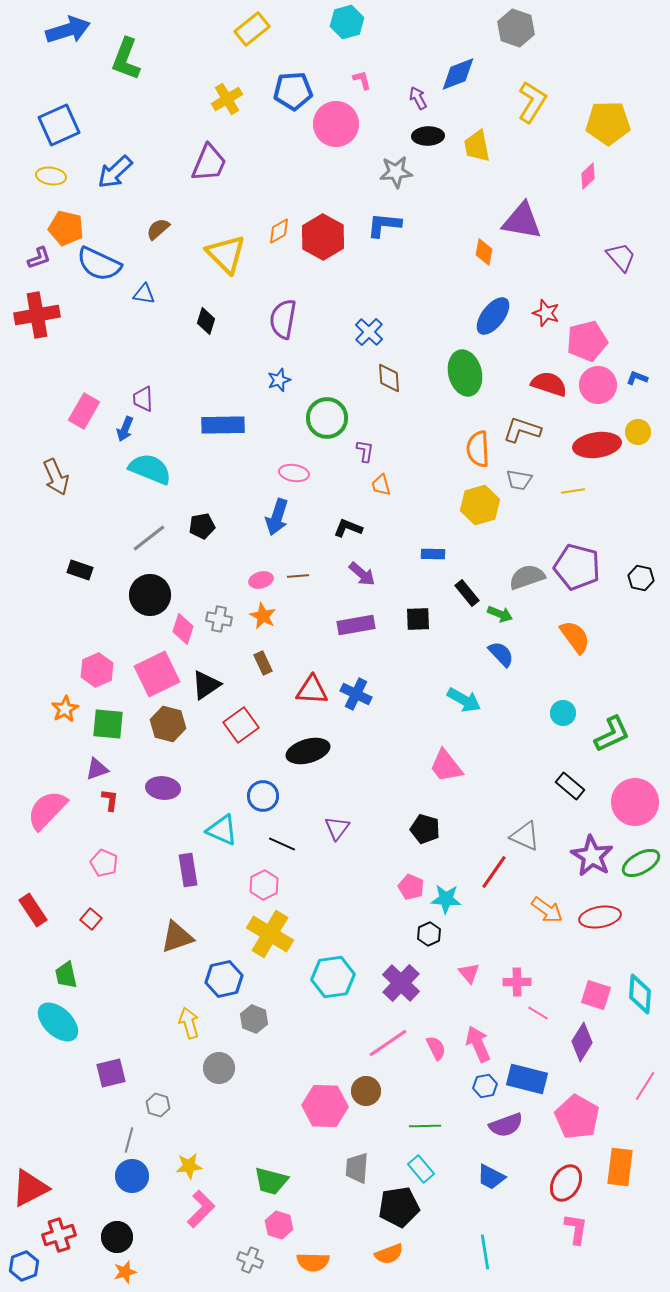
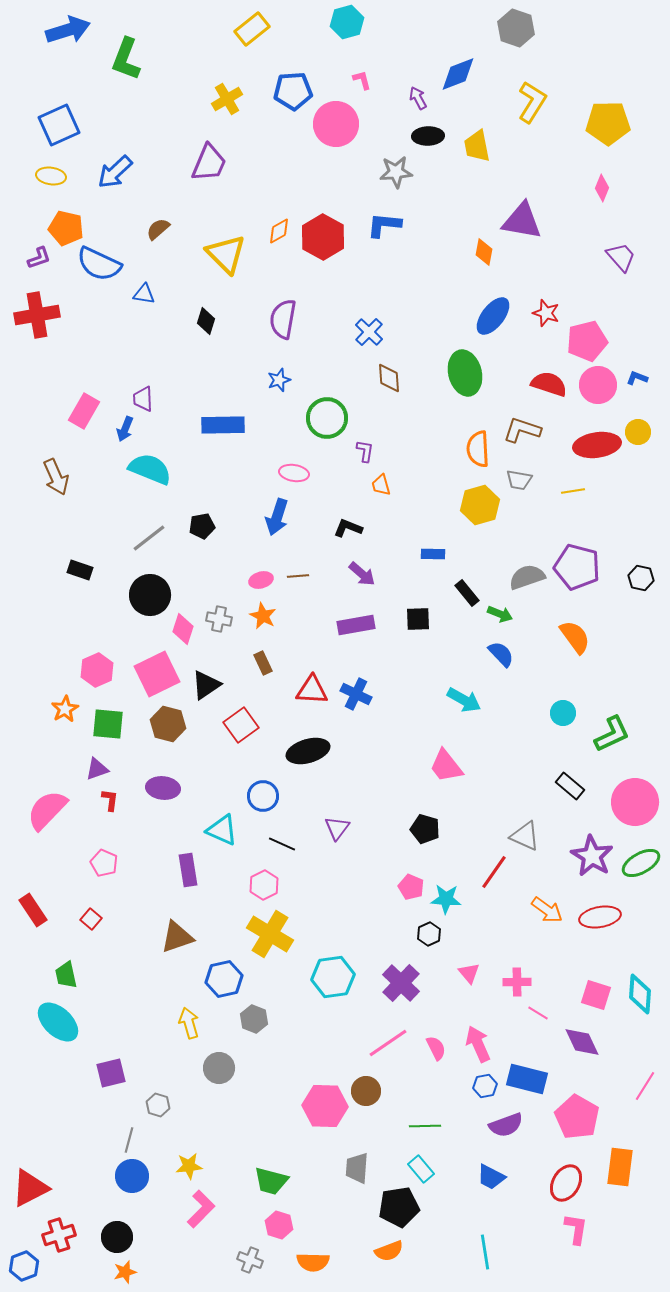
pink diamond at (588, 176): moved 14 px right, 12 px down; rotated 24 degrees counterclockwise
purple diamond at (582, 1042): rotated 57 degrees counterclockwise
orange semicircle at (389, 1254): moved 3 px up
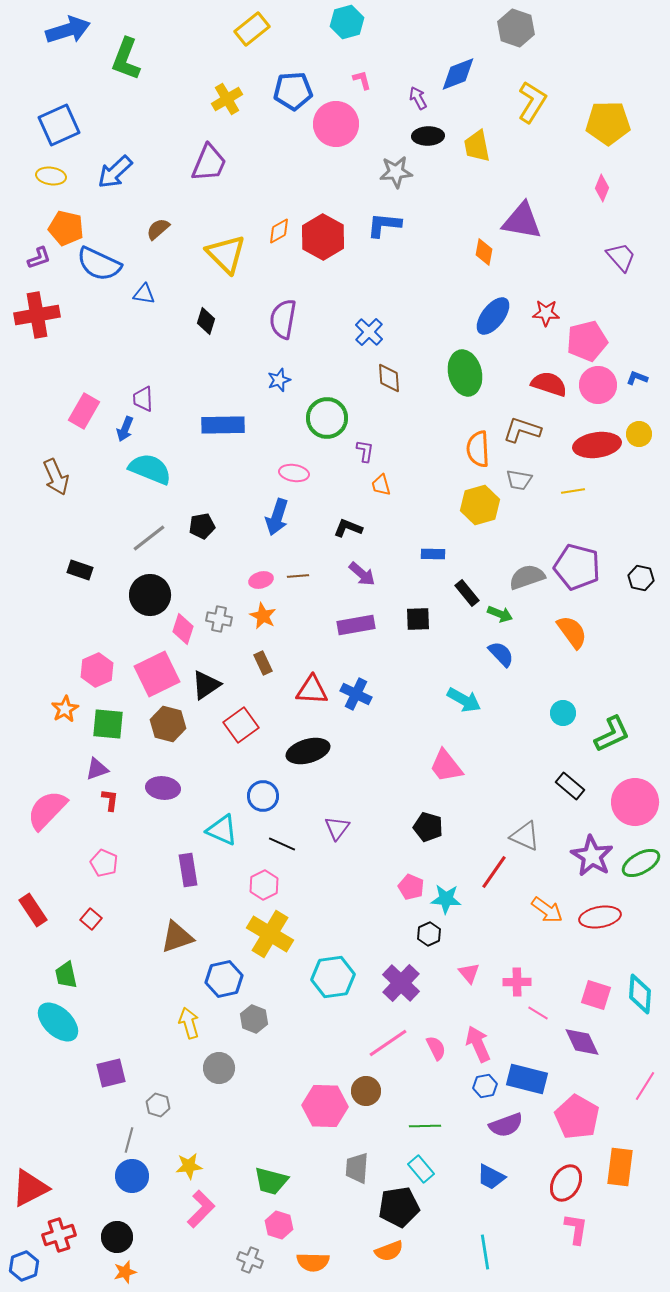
red star at (546, 313): rotated 16 degrees counterclockwise
yellow circle at (638, 432): moved 1 px right, 2 px down
orange semicircle at (575, 637): moved 3 px left, 5 px up
black pentagon at (425, 829): moved 3 px right, 2 px up
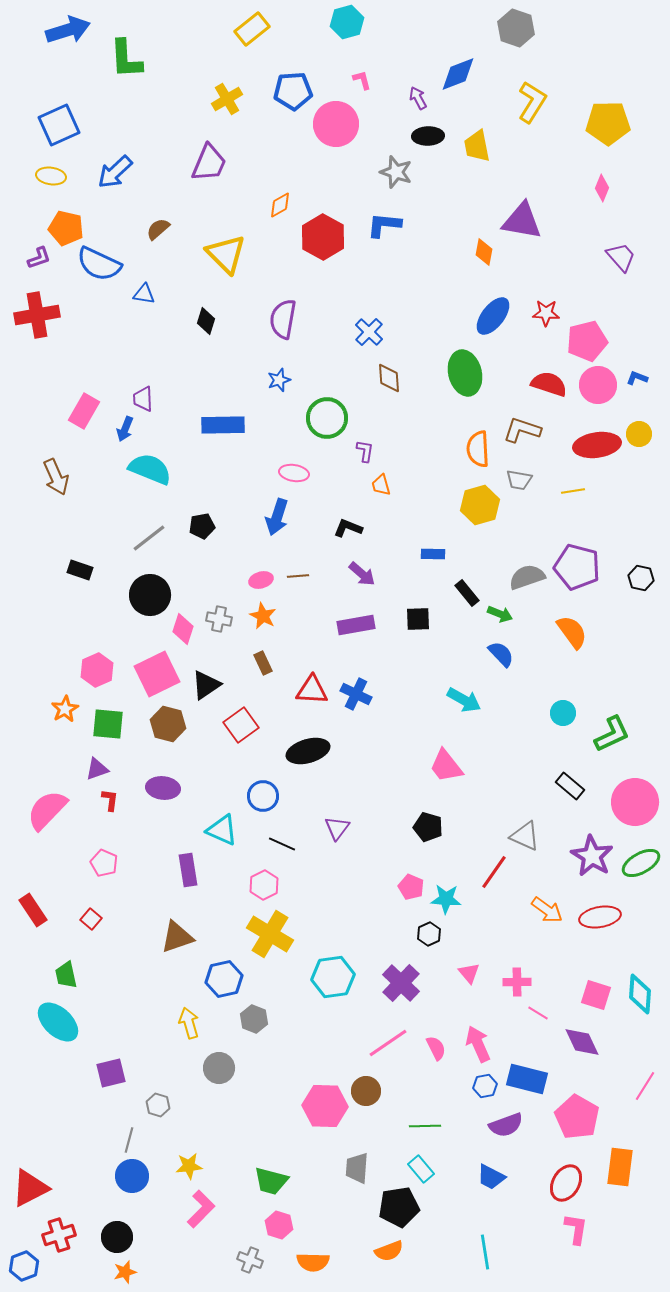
green L-shape at (126, 59): rotated 24 degrees counterclockwise
gray star at (396, 172): rotated 24 degrees clockwise
orange diamond at (279, 231): moved 1 px right, 26 px up
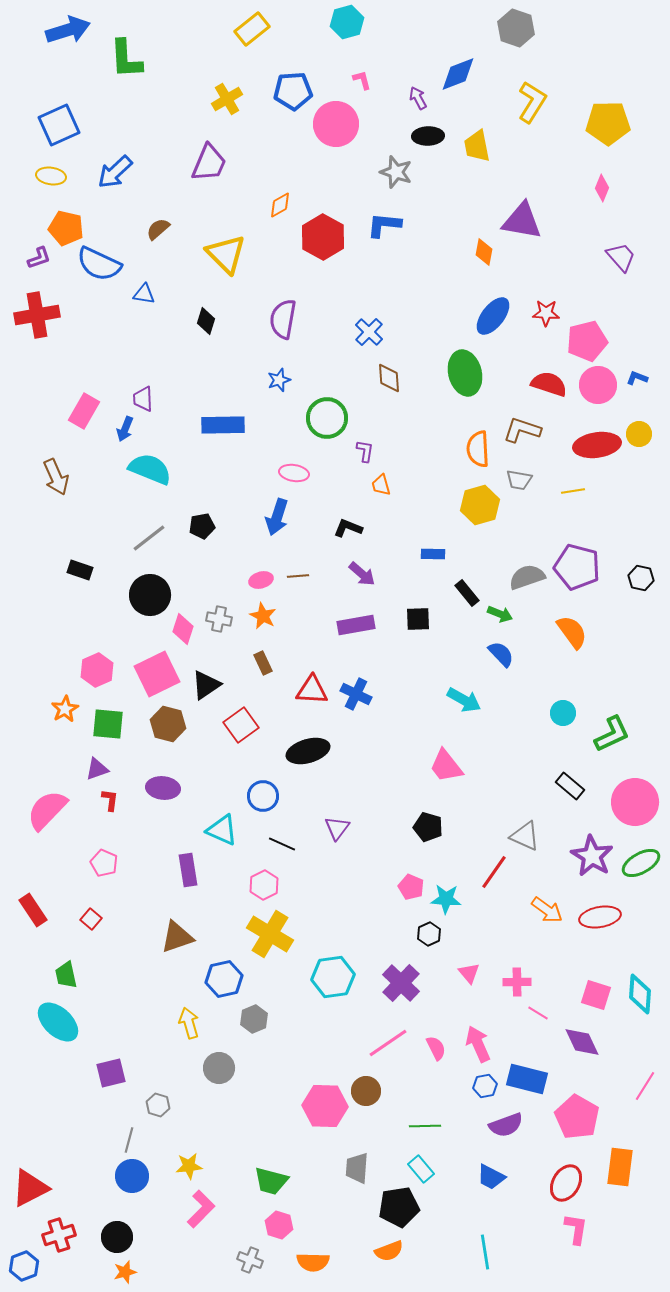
gray hexagon at (254, 1019): rotated 16 degrees clockwise
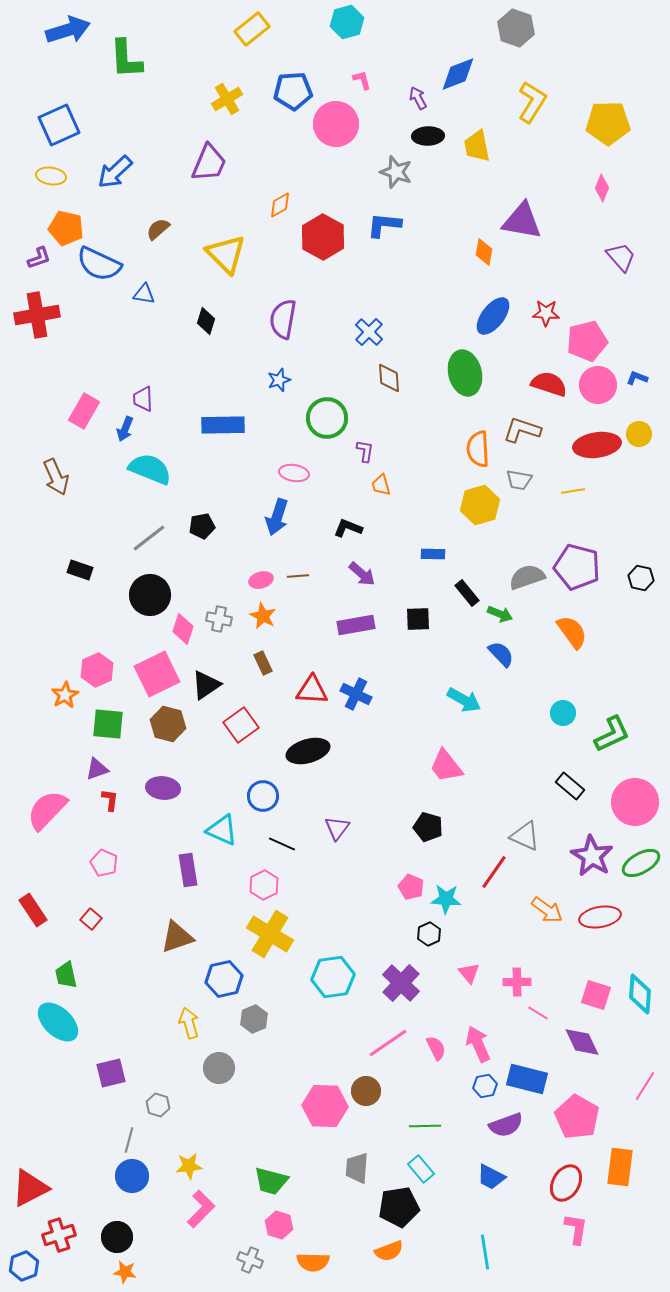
orange star at (65, 709): moved 14 px up
orange star at (125, 1272): rotated 25 degrees clockwise
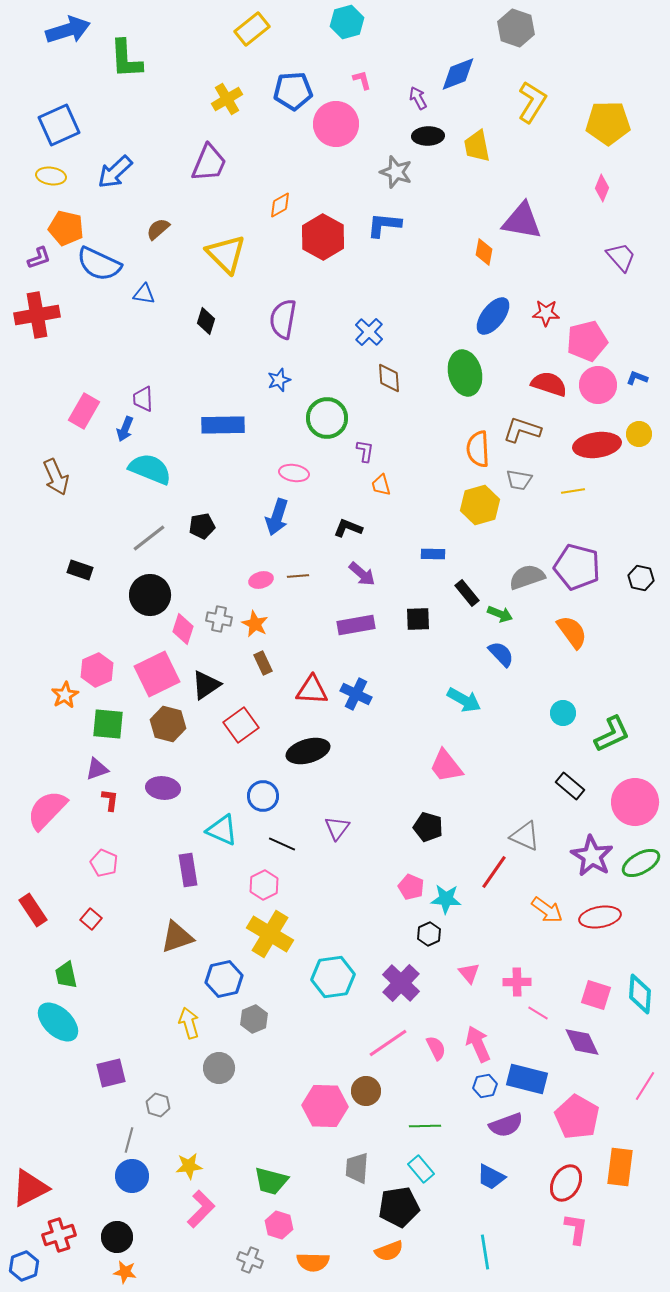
orange star at (263, 616): moved 8 px left, 8 px down
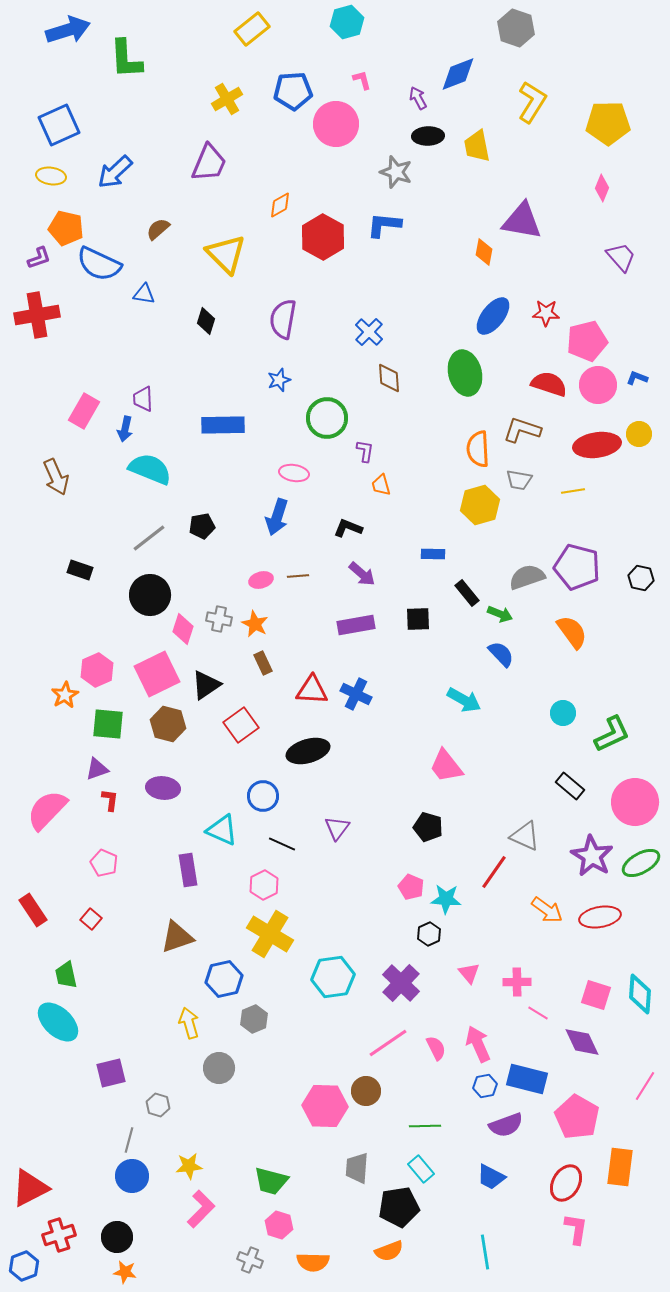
blue arrow at (125, 429): rotated 10 degrees counterclockwise
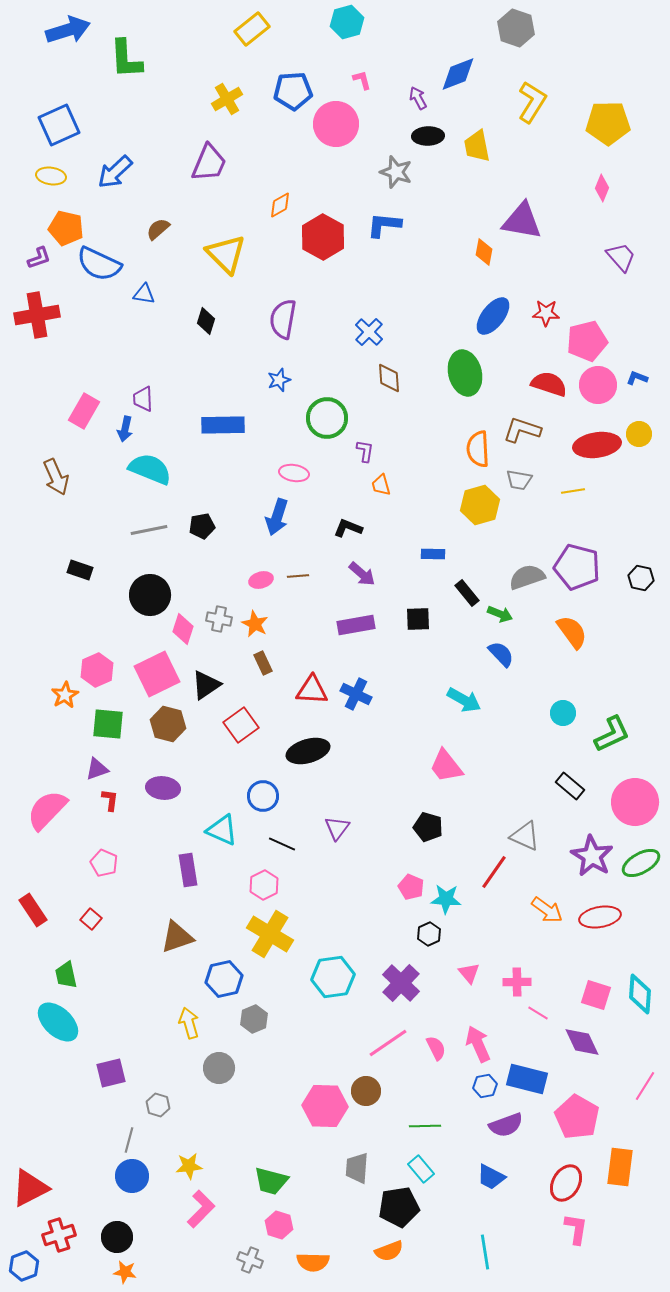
gray line at (149, 538): moved 8 px up; rotated 27 degrees clockwise
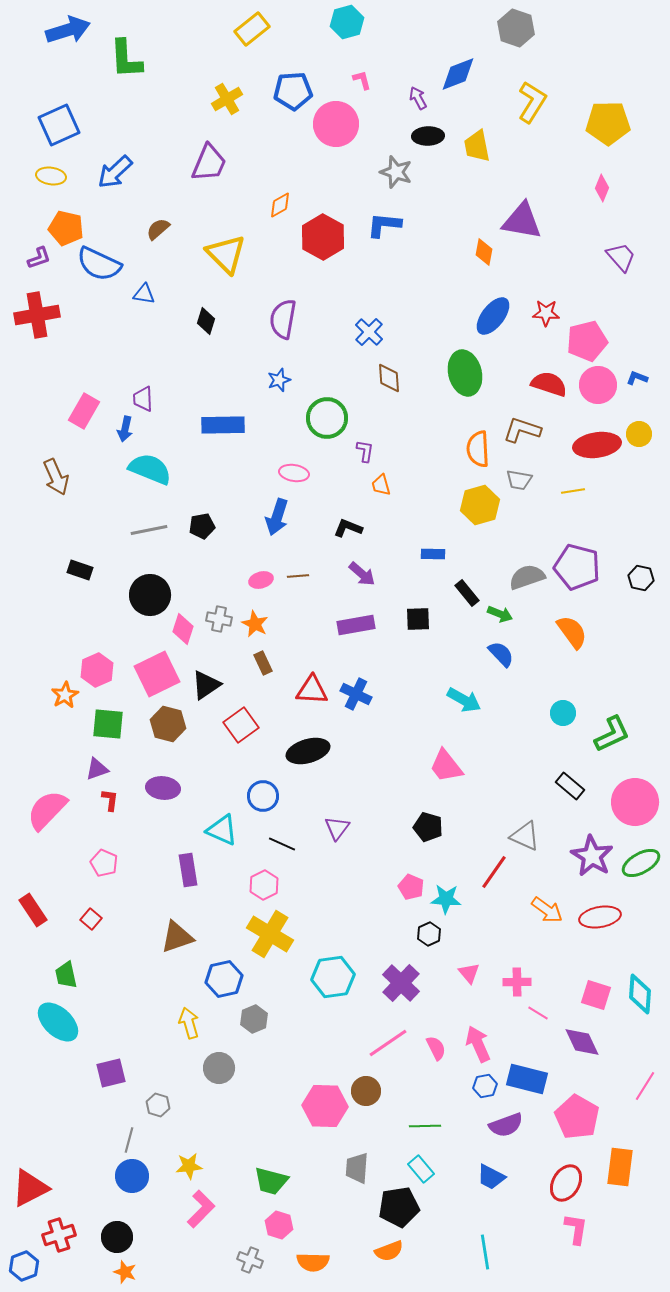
orange star at (125, 1272): rotated 10 degrees clockwise
